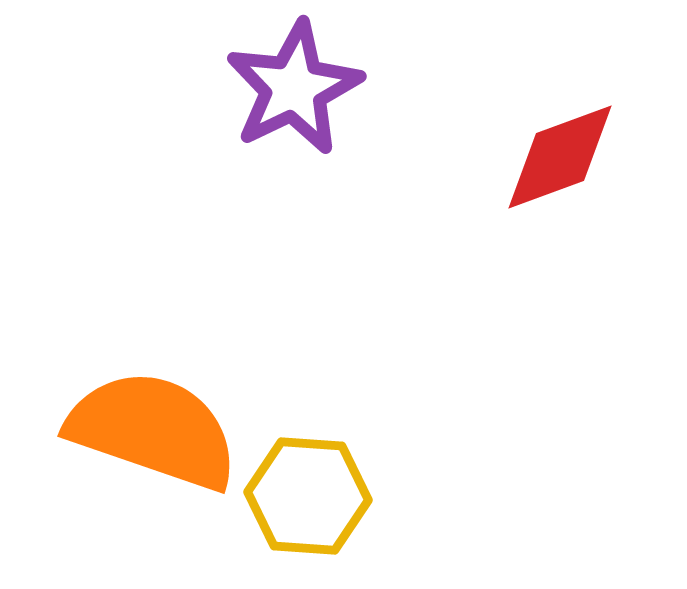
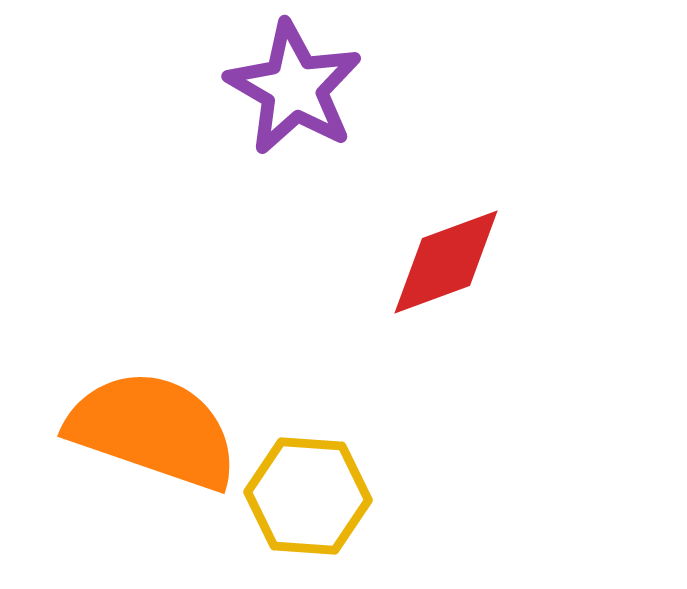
purple star: rotated 16 degrees counterclockwise
red diamond: moved 114 px left, 105 px down
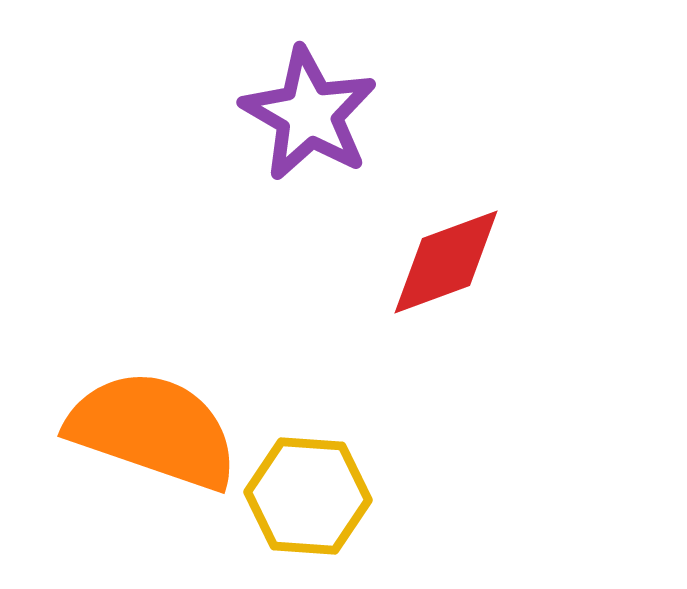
purple star: moved 15 px right, 26 px down
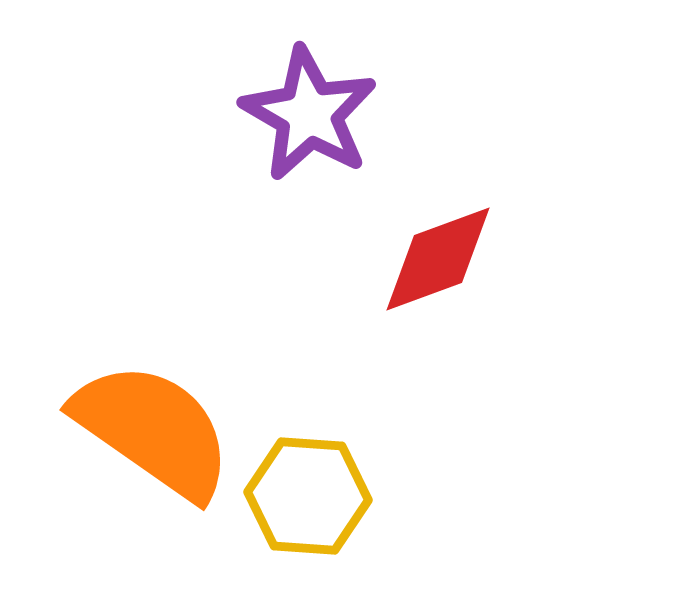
red diamond: moved 8 px left, 3 px up
orange semicircle: rotated 16 degrees clockwise
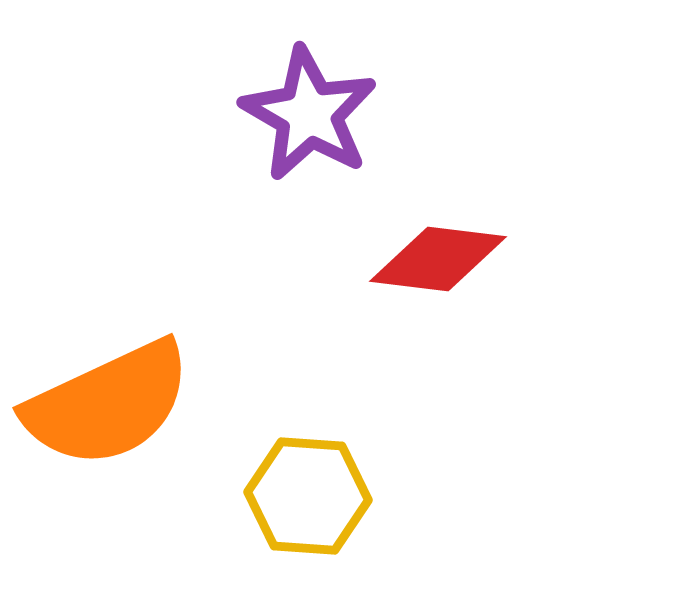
red diamond: rotated 27 degrees clockwise
orange semicircle: moved 45 px left, 26 px up; rotated 120 degrees clockwise
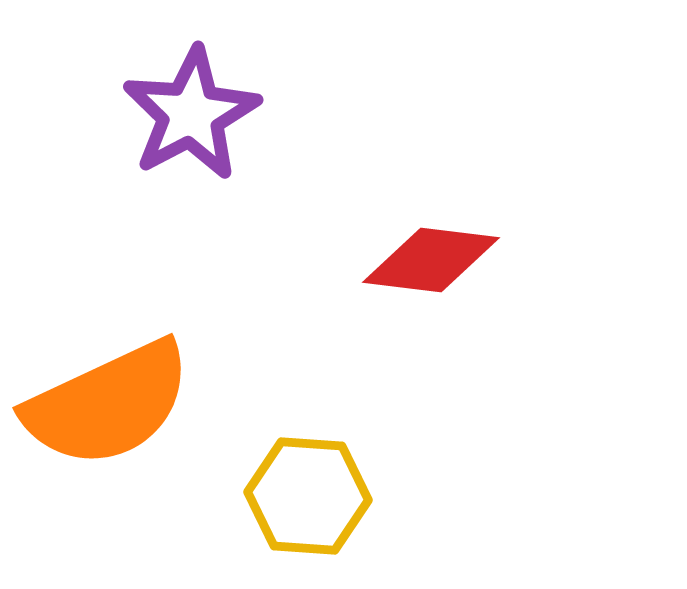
purple star: moved 118 px left; rotated 14 degrees clockwise
red diamond: moved 7 px left, 1 px down
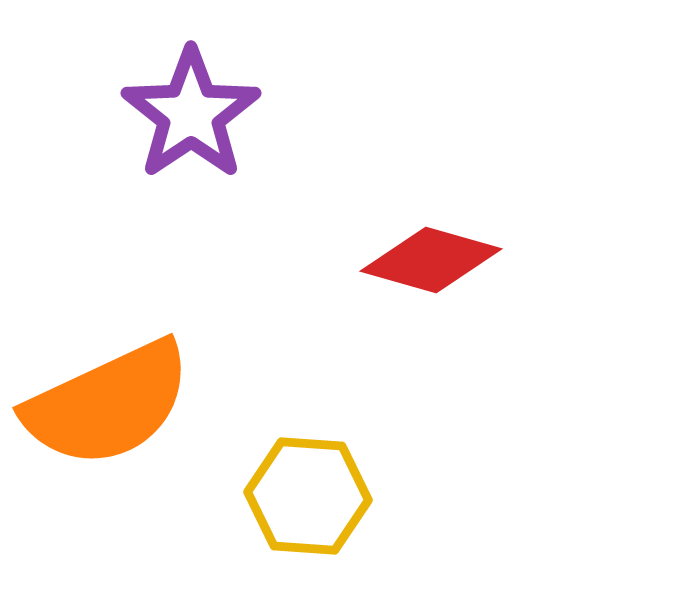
purple star: rotated 6 degrees counterclockwise
red diamond: rotated 9 degrees clockwise
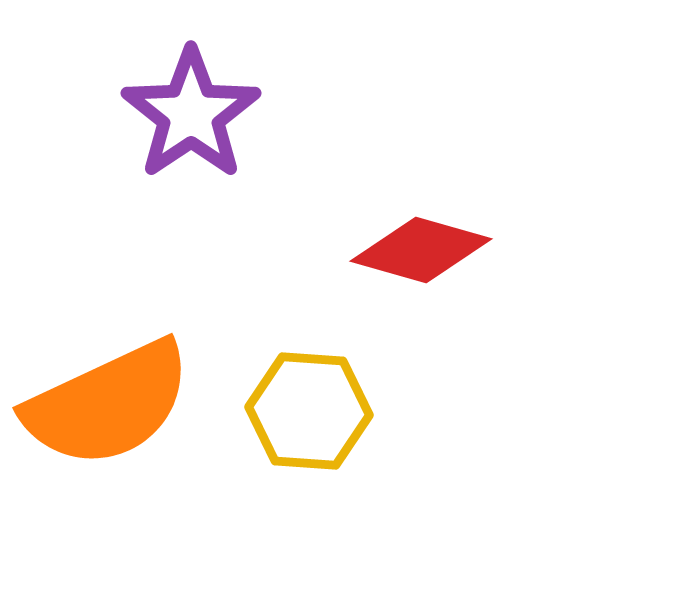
red diamond: moved 10 px left, 10 px up
yellow hexagon: moved 1 px right, 85 px up
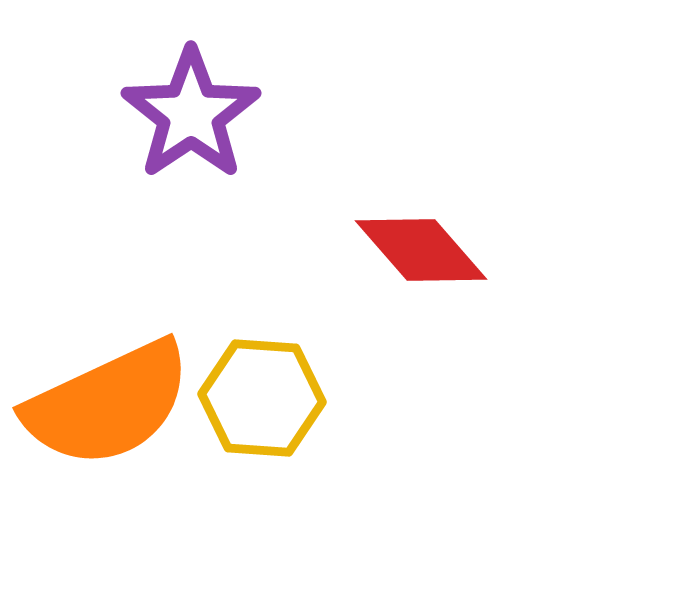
red diamond: rotated 33 degrees clockwise
yellow hexagon: moved 47 px left, 13 px up
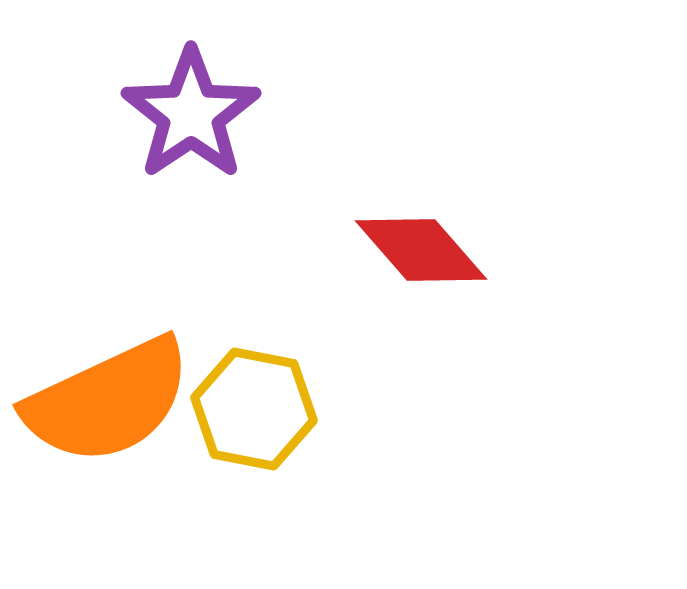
yellow hexagon: moved 8 px left, 11 px down; rotated 7 degrees clockwise
orange semicircle: moved 3 px up
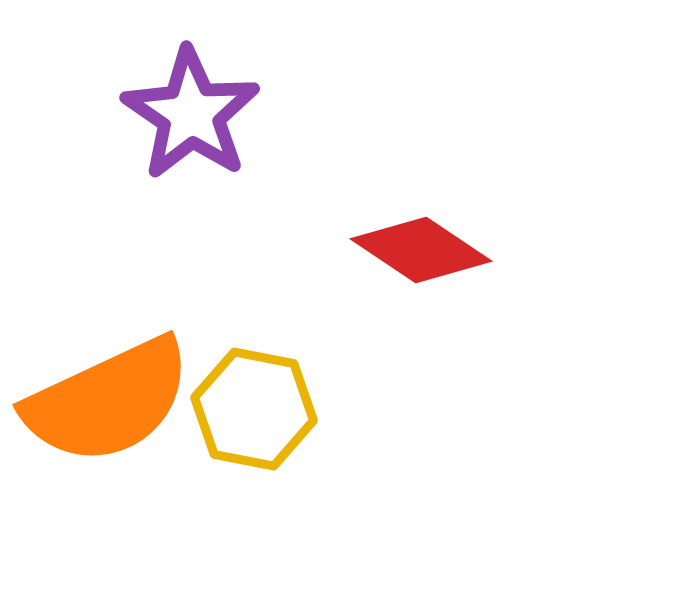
purple star: rotated 4 degrees counterclockwise
red diamond: rotated 15 degrees counterclockwise
